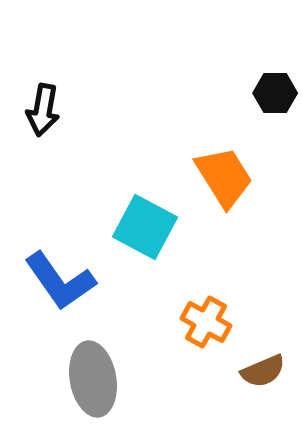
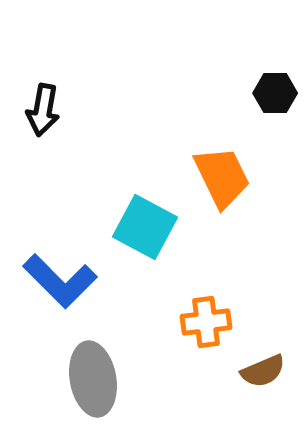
orange trapezoid: moved 2 px left; rotated 6 degrees clockwise
blue L-shape: rotated 10 degrees counterclockwise
orange cross: rotated 36 degrees counterclockwise
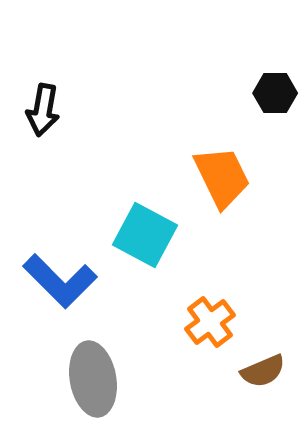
cyan square: moved 8 px down
orange cross: moved 4 px right; rotated 30 degrees counterclockwise
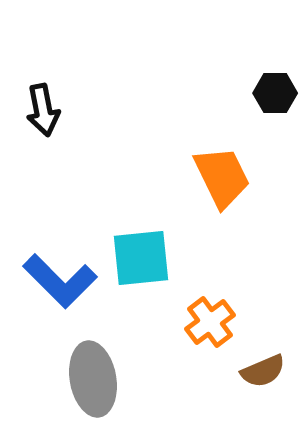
black arrow: rotated 21 degrees counterclockwise
cyan square: moved 4 px left, 23 px down; rotated 34 degrees counterclockwise
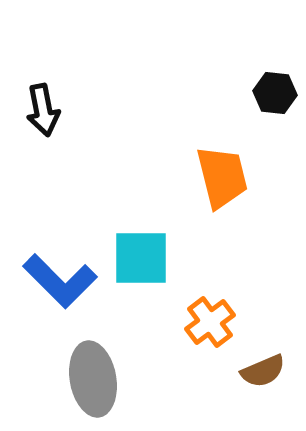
black hexagon: rotated 6 degrees clockwise
orange trapezoid: rotated 12 degrees clockwise
cyan square: rotated 6 degrees clockwise
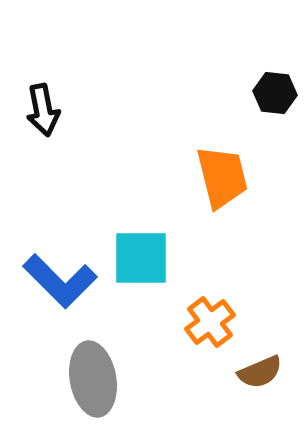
brown semicircle: moved 3 px left, 1 px down
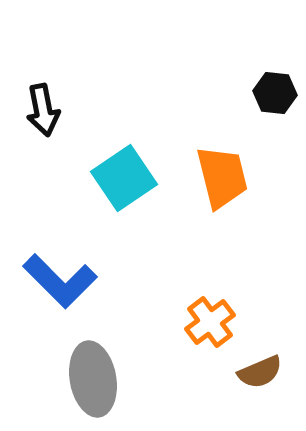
cyan square: moved 17 px left, 80 px up; rotated 34 degrees counterclockwise
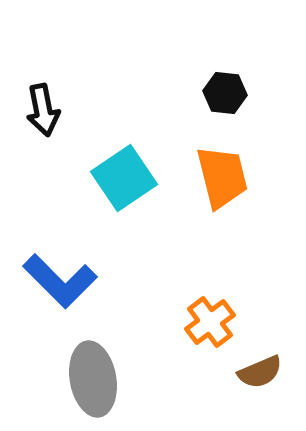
black hexagon: moved 50 px left
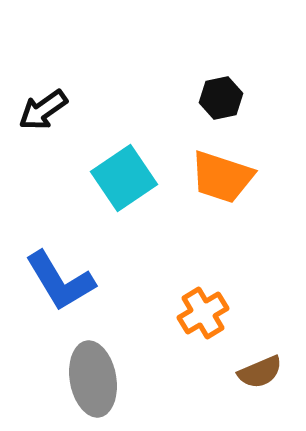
black hexagon: moved 4 px left, 5 px down; rotated 18 degrees counterclockwise
black arrow: rotated 66 degrees clockwise
orange trapezoid: rotated 122 degrees clockwise
blue L-shape: rotated 14 degrees clockwise
orange cross: moved 7 px left, 9 px up; rotated 6 degrees clockwise
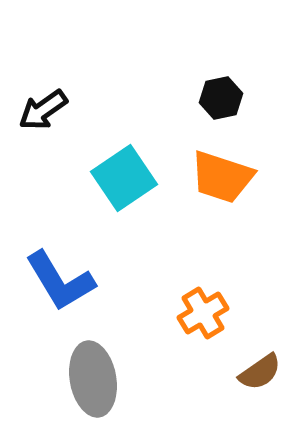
brown semicircle: rotated 12 degrees counterclockwise
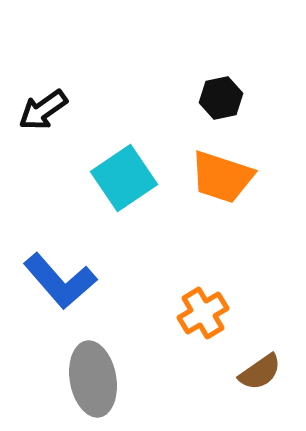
blue L-shape: rotated 10 degrees counterclockwise
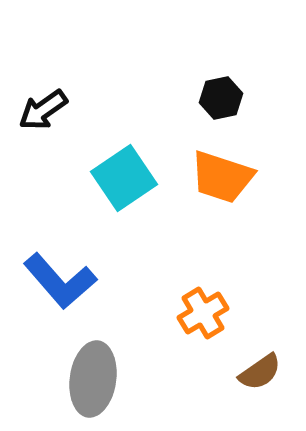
gray ellipse: rotated 18 degrees clockwise
